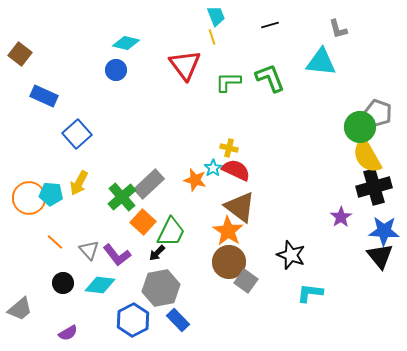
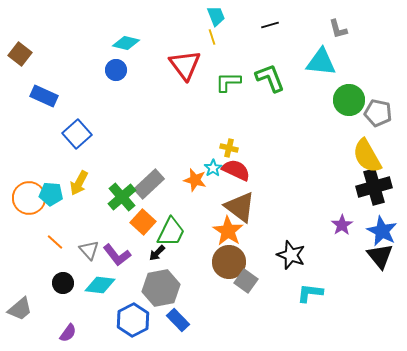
gray pentagon at (378, 113): rotated 8 degrees counterclockwise
green circle at (360, 127): moved 11 px left, 27 px up
purple star at (341, 217): moved 1 px right, 8 px down
blue star at (384, 231): moved 2 px left; rotated 24 degrees clockwise
purple semicircle at (68, 333): rotated 24 degrees counterclockwise
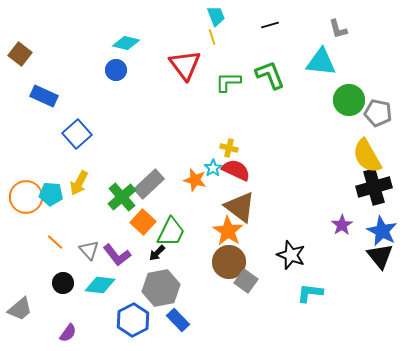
green L-shape at (270, 78): moved 3 px up
orange circle at (29, 198): moved 3 px left, 1 px up
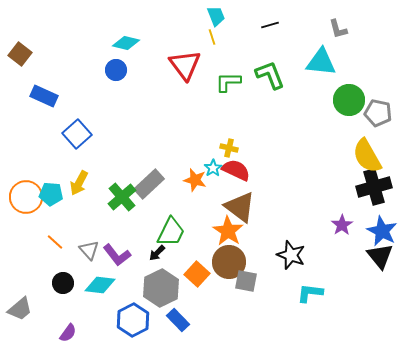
orange square at (143, 222): moved 54 px right, 52 px down
gray square at (246, 281): rotated 25 degrees counterclockwise
gray hexagon at (161, 288): rotated 15 degrees counterclockwise
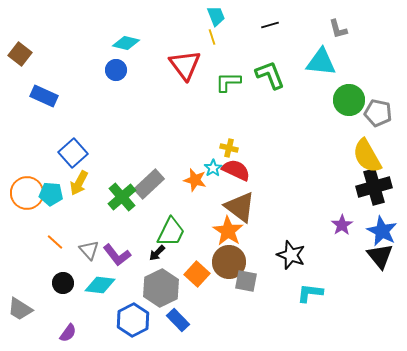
blue square at (77, 134): moved 4 px left, 19 px down
orange circle at (26, 197): moved 1 px right, 4 px up
gray trapezoid at (20, 309): rotated 72 degrees clockwise
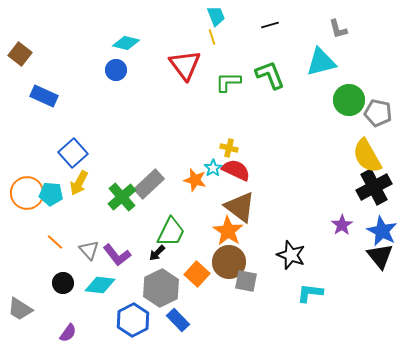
cyan triangle at (321, 62): rotated 20 degrees counterclockwise
black cross at (374, 187): rotated 12 degrees counterclockwise
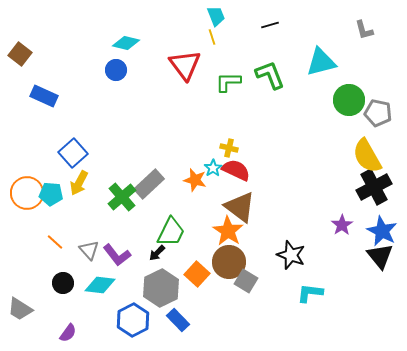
gray L-shape at (338, 29): moved 26 px right, 1 px down
gray square at (246, 281): rotated 20 degrees clockwise
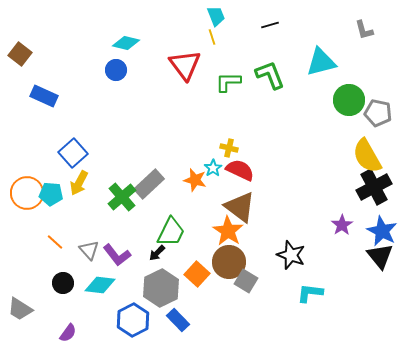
red semicircle at (236, 170): moved 4 px right
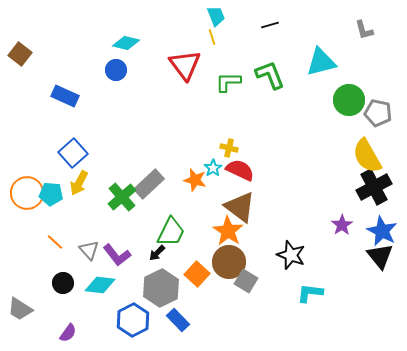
blue rectangle at (44, 96): moved 21 px right
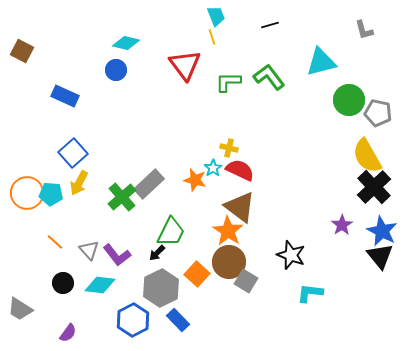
brown square at (20, 54): moved 2 px right, 3 px up; rotated 10 degrees counterclockwise
green L-shape at (270, 75): moved 1 px left, 2 px down; rotated 16 degrees counterclockwise
black cross at (374, 187): rotated 16 degrees counterclockwise
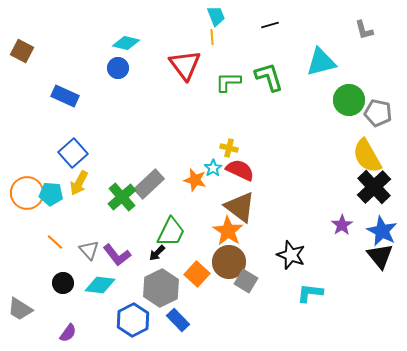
yellow line at (212, 37): rotated 14 degrees clockwise
blue circle at (116, 70): moved 2 px right, 2 px up
green L-shape at (269, 77): rotated 20 degrees clockwise
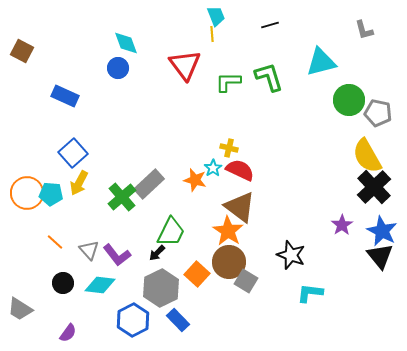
yellow line at (212, 37): moved 3 px up
cyan diamond at (126, 43): rotated 56 degrees clockwise
